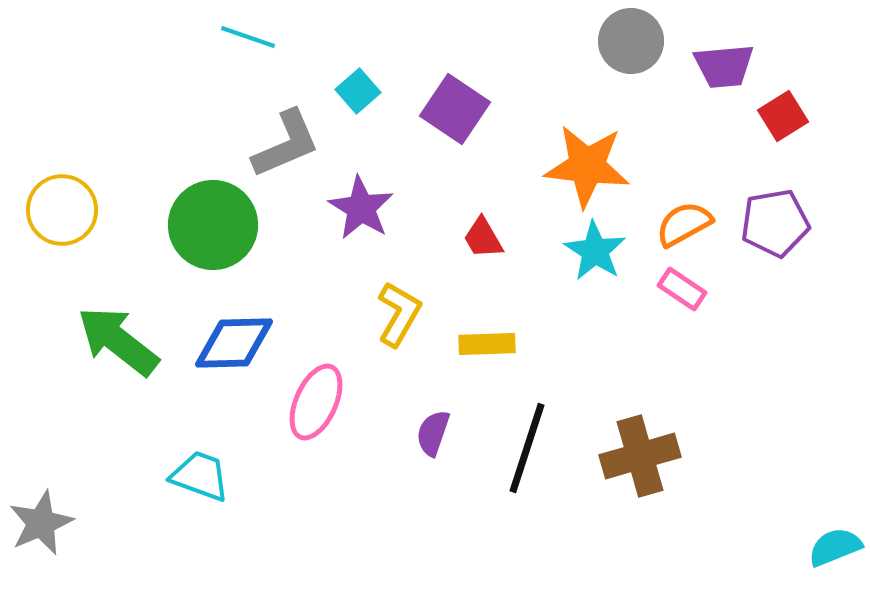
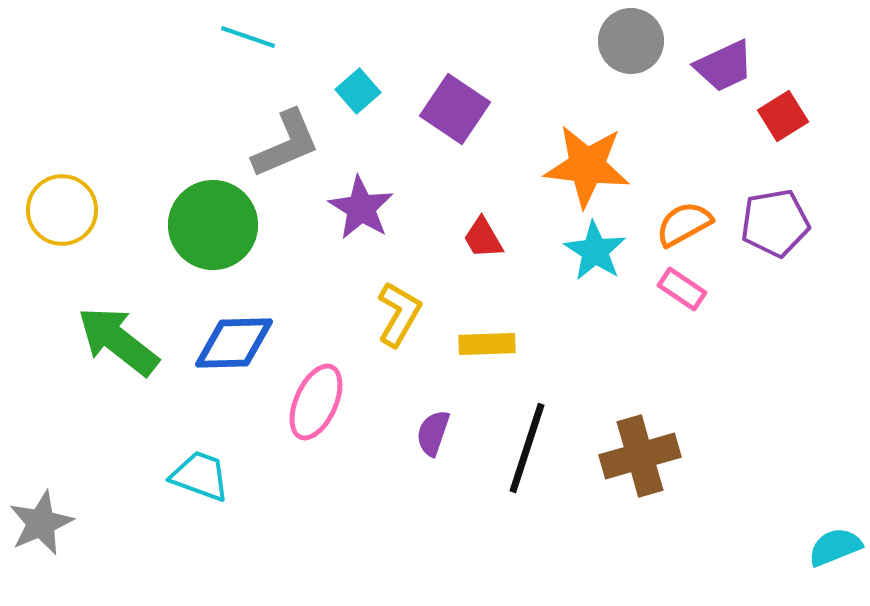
purple trapezoid: rotated 20 degrees counterclockwise
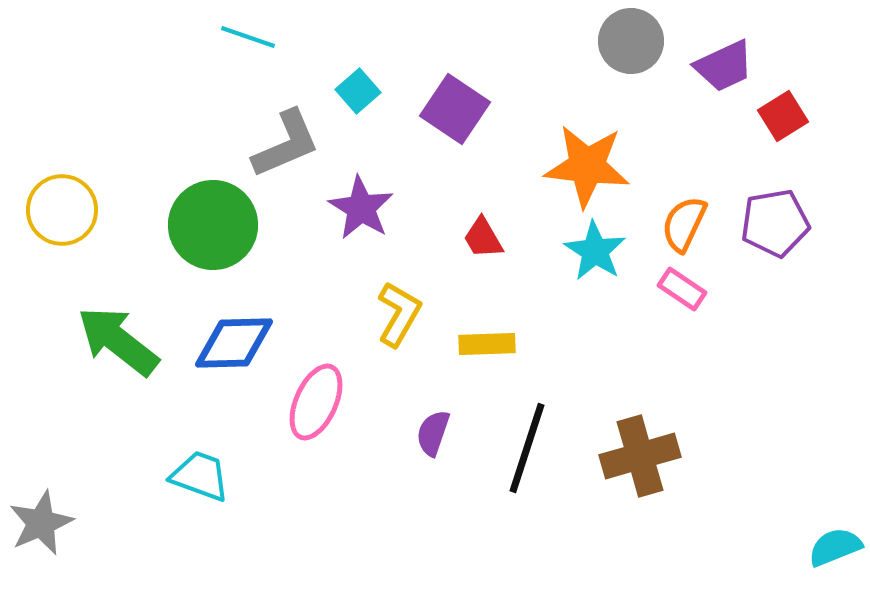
orange semicircle: rotated 36 degrees counterclockwise
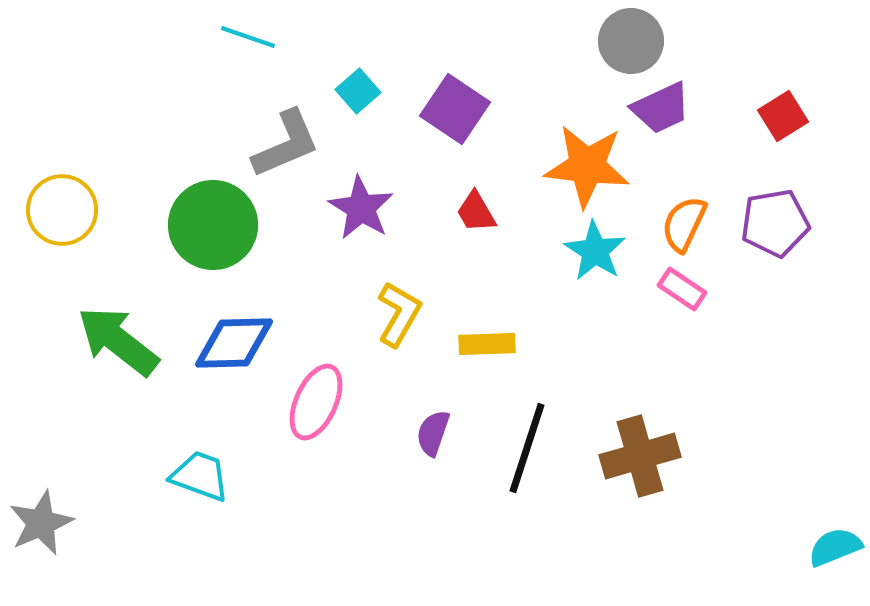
purple trapezoid: moved 63 px left, 42 px down
red trapezoid: moved 7 px left, 26 px up
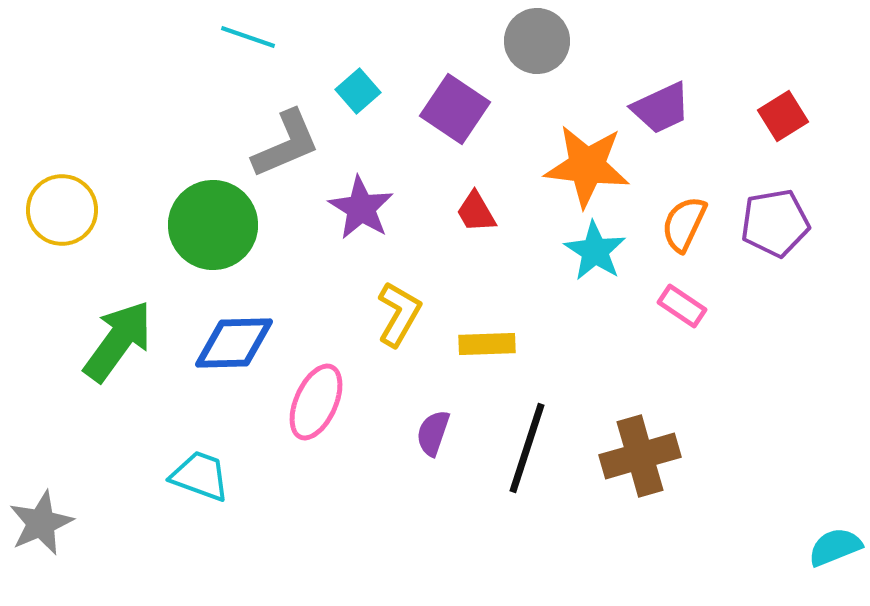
gray circle: moved 94 px left
pink rectangle: moved 17 px down
green arrow: rotated 88 degrees clockwise
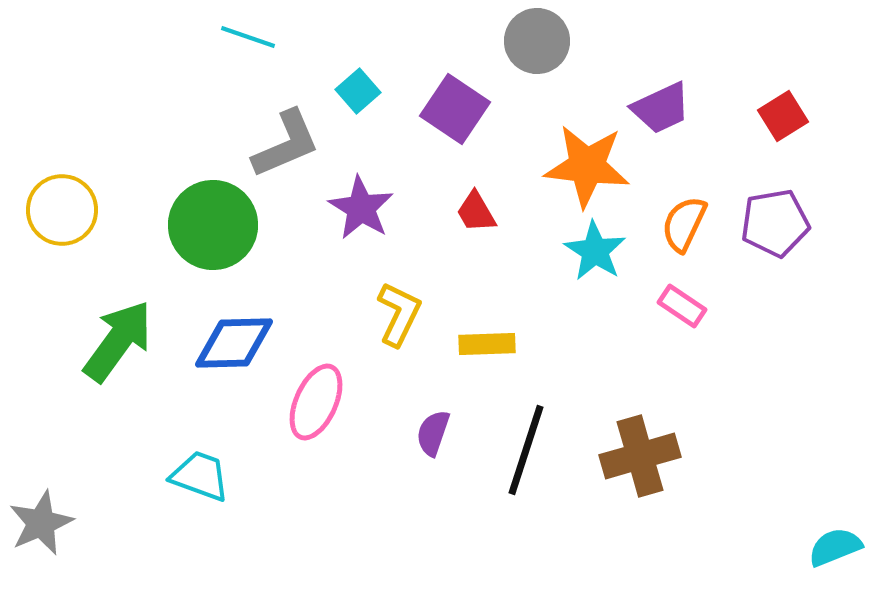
yellow L-shape: rotated 4 degrees counterclockwise
black line: moved 1 px left, 2 px down
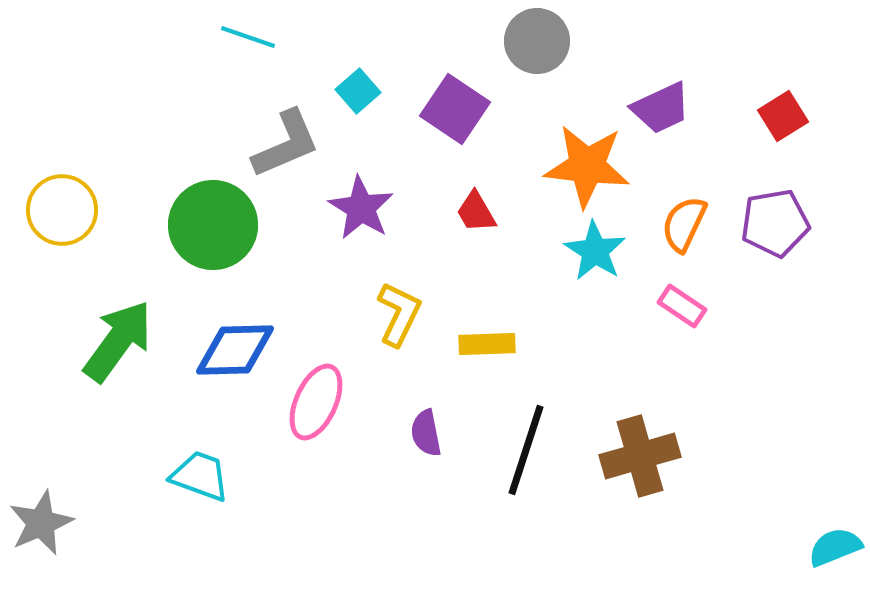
blue diamond: moved 1 px right, 7 px down
purple semicircle: moved 7 px left; rotated 30 degrees counterclockwise
